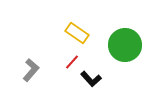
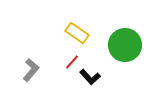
black L-shape: moved 1 px left, 2 px up
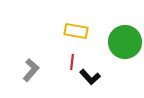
yellow rectangle: moved 1 px left, 2 px up; rotated 25 degrees counterclockwise
green circle: moved 3 px up
red line: rotated 35 degrees counterclockwise
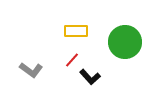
yellow rectangle: rotated 10 degrees counterclockwise
red line: moved 2 px up; rotated 35 degrees clockwise
gray L-shape: rotated 85 degrees clockwise
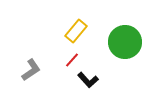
yellow rectangle: rotated 50 degrees counterclockwise
gray L-shape: rotated 70 degrees counterclockwise
black L-shape: moved 2 px left, 3 px down
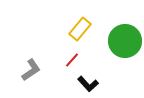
yellow rectangle: moved 4 px right, 2 px up
green circle: moved 1 px up
black L-shape: moved 4 px down
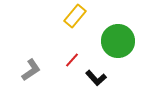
yellow rectangle: moved 5 px left, 13 px up
green circle: moved 7 px left
black L-shape: moved 8 px right, 6 px up
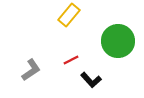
yellow rectangle: moved 6 px left, 1 px up
red line: moved 1 px left; rotated 21 degrees clockwise
black L-shape: moved 5 px left, 2 px down
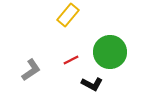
yellow rectangle: moved 1 px left
green circle: moved 8 px left, 11 px down
black L-shape: moved 1 px right, 4 px down; rotated 20 degrees counterclockwise
